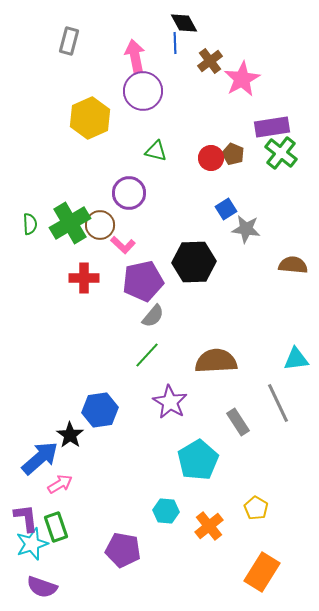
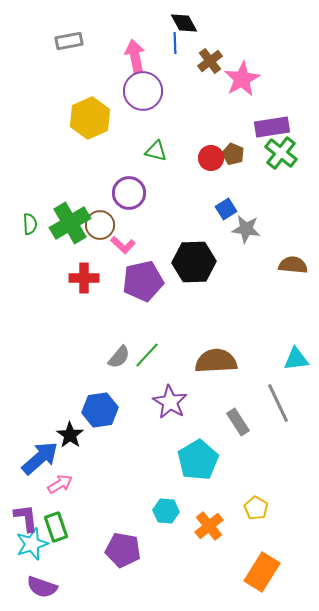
gray rectangle at (69, 41): rotated 64 degrees clockwise
gray semicircle at (153, 316): moved 34 px left, 41 px down
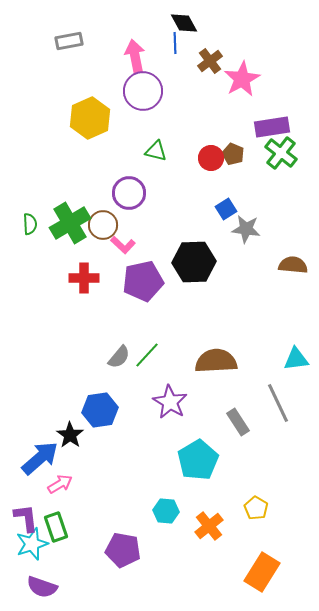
brown circle at (100, 225): moved 3 px right
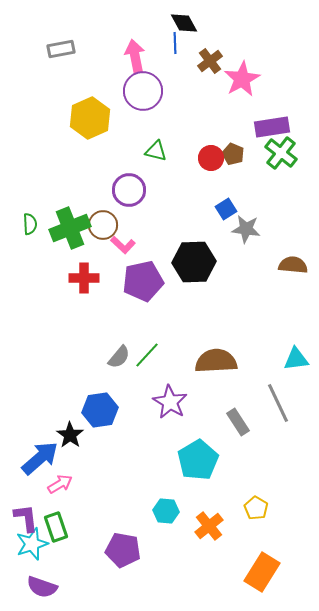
gray rectangle at (69, 41): moved 8 px left, 8 px down
purple circle at (129, 193): moved 3 px up
green cross at (70, 223): moved 5 px down; rotated 9 degrees clockwise
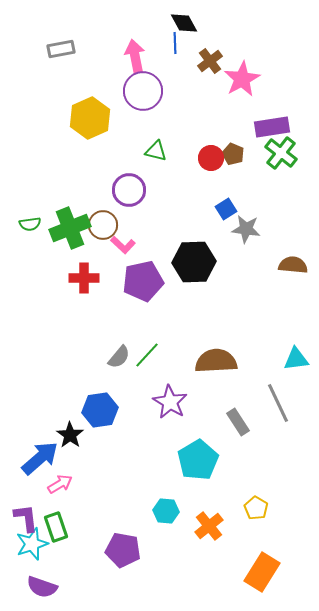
green semicircle at (30, 224): rotated 85 degrees clockwise
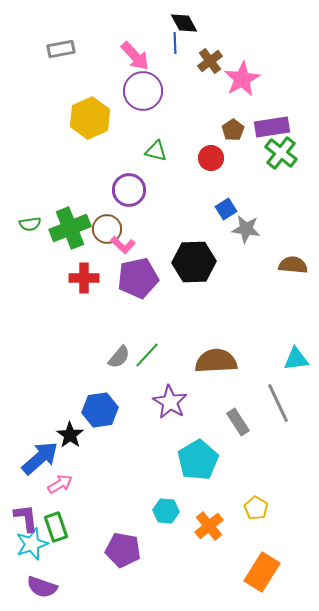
pink arrow at (135, 56): rotated 148 degrees clockwise
brown pentagon at (233, 154): moved 24 px up; rotated 15 degrees clockwise
brown circle at (103, 225): moved 4 px right, 4 px down
purple pentagon at (143, 281): moved 5 px left, 3 px up
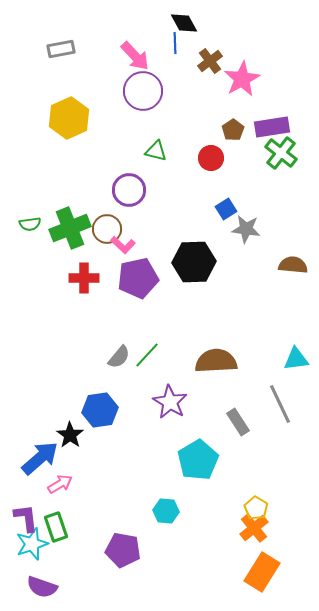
yellow hexagon at (90, 118): moved 21 px left
gray line at (278, 403): moved 2 px right, 1 px down
orange cross at (209, 526): moved 45 px right, 2 px down
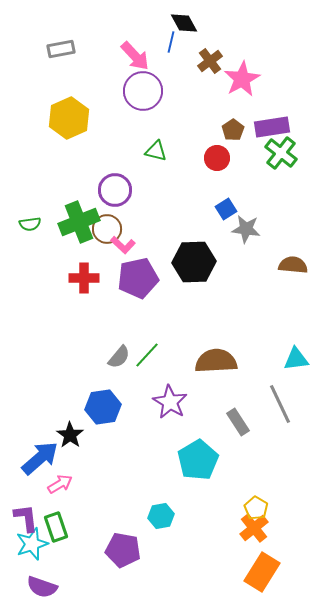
blue line at (175, 43): moved 4 px left, 1 px up; rotated 15 degrees clockwise
red circle at (211, 158): moved 6 px right
purple circle at (129, 190): moved 14 px left
green cross at (70, 228): moved 9 px right, 6 px up
blue hexagon at (100, 410): moved 3 px right, 3 px up
cyan hexagon at (166, 511): moved 5 px left, 5 px down; rotated 15 degrees counterclockwise
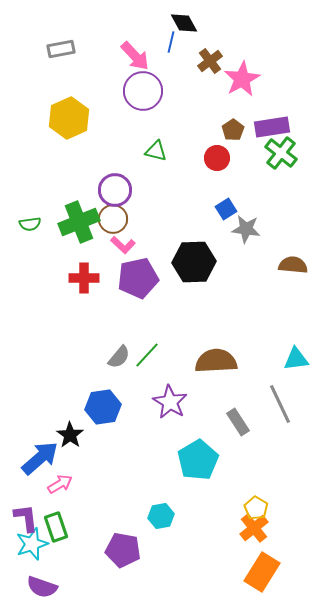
brown circle at (107, 229): moved 6 px right, 10 px up
